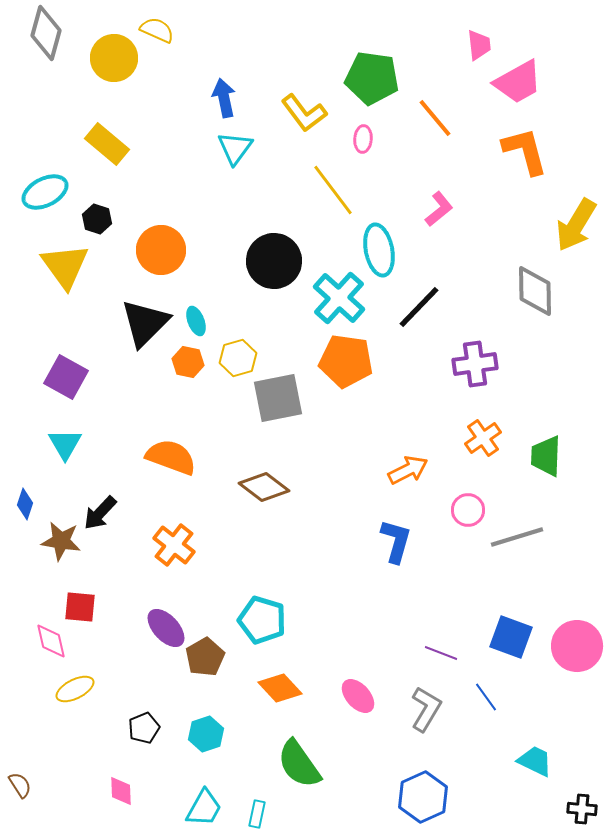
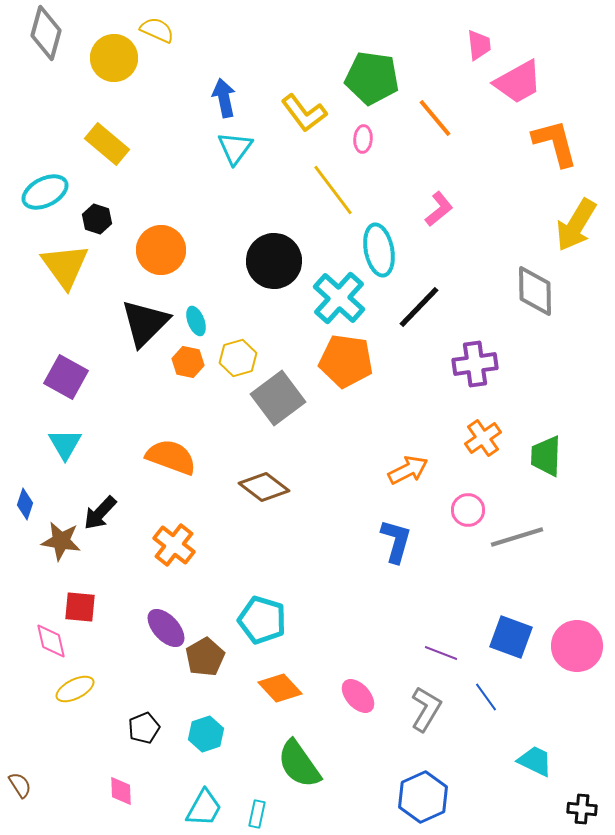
orange L-shape at (525, 151): moved 30 px right, 8 px up
gray square at (278, 398): rotated 26 degrees counterclockwise
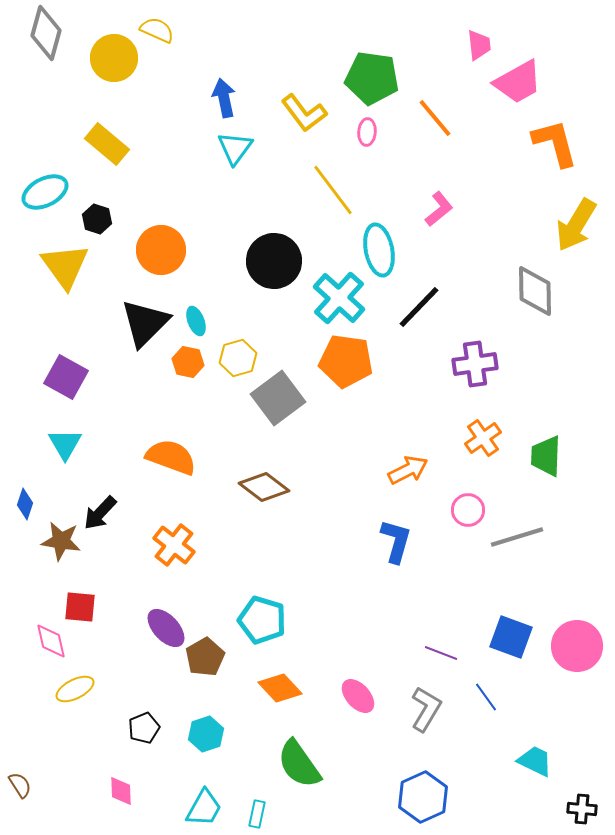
pink ellipse at (363, 139): moved 4 px right, 7 px up
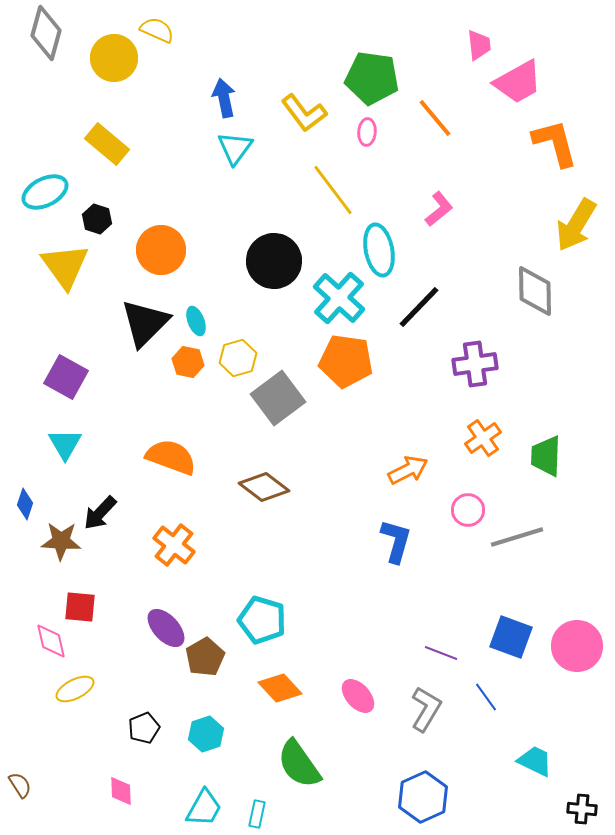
brown star at (61, 541): rotated 6 degrees counterclockwise
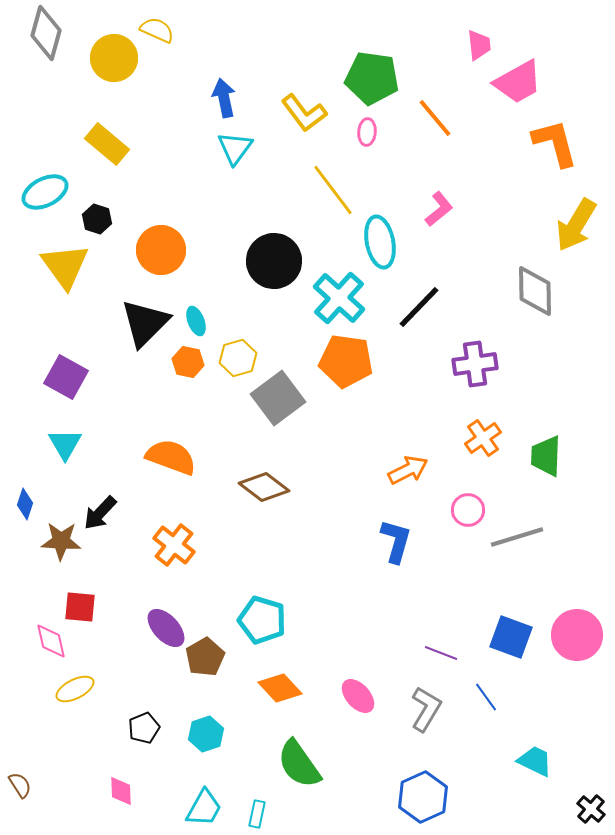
cyan ellipse at (379, 250): moved 1 px right, 8 px up
pink circle at (577, 646): moved 11 px up
black cross at (582, 809): moved 9 px right; rotated 36 degrees clockwise
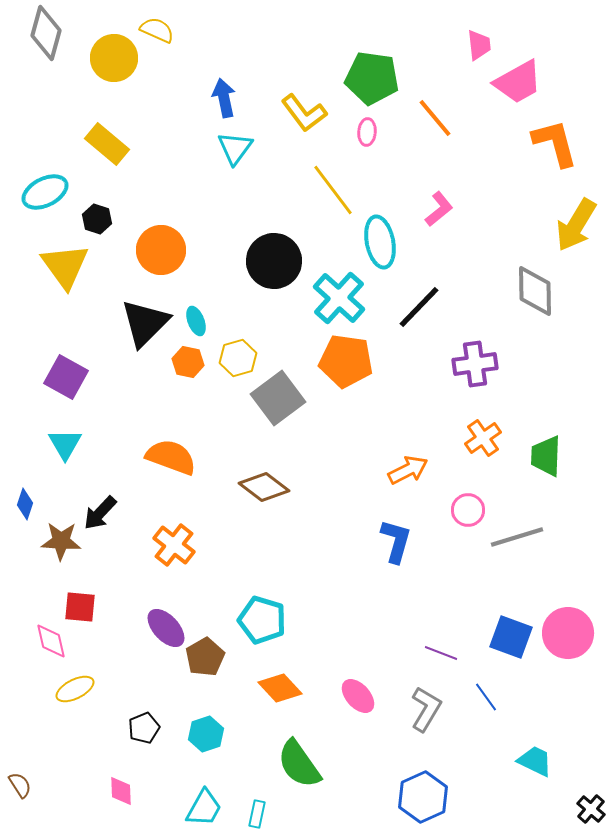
pink circle at (577, 635): moved 9 px left, 2 px up
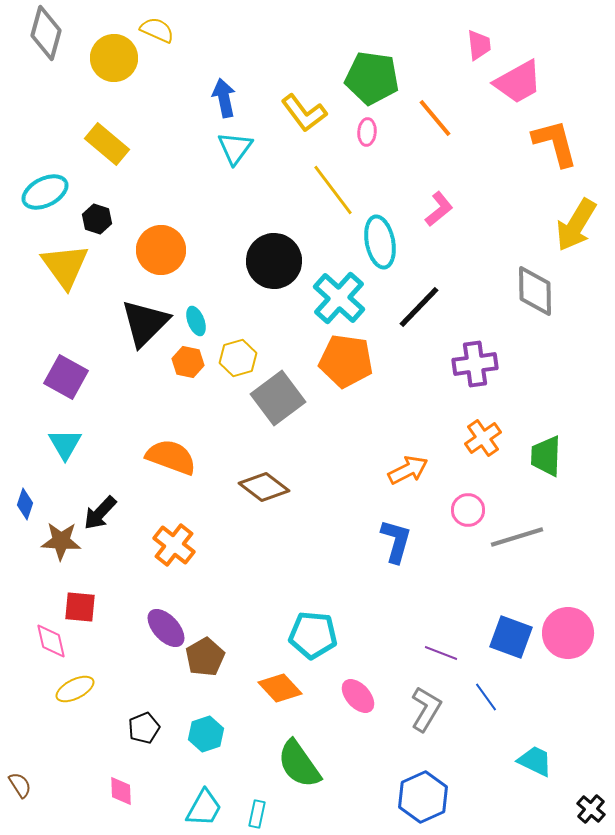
cyan pentagon at (262, 620): moved 51 px right, 15 px down; rotated 12 degrees counterclockwise
